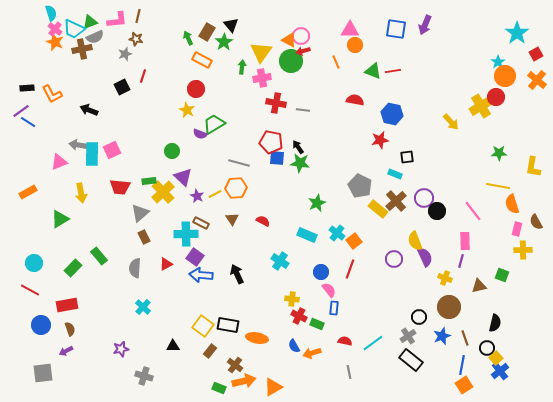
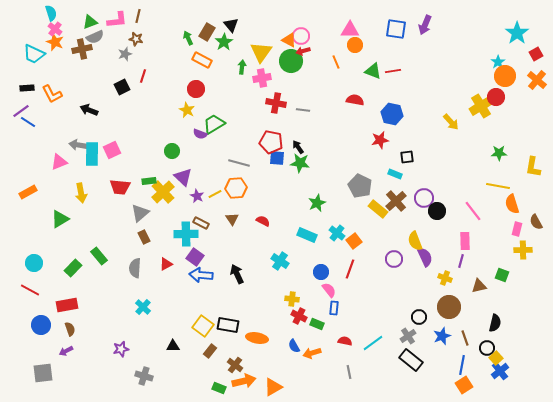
cyan trapezoid at (74, 29): moved 40 px left, 25 px down
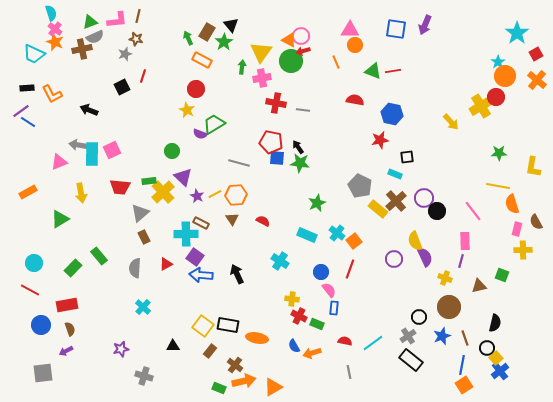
orange hexagon at (236, 188): moved 7 px down
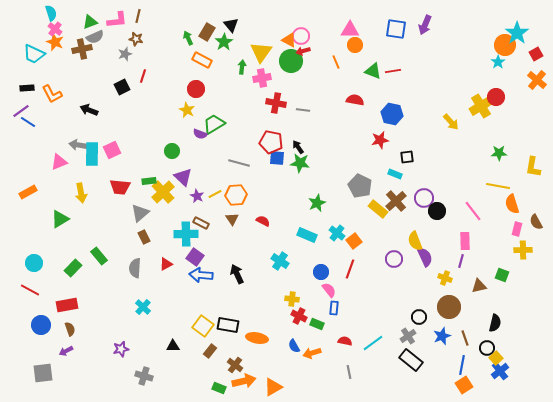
orange circle at (505, 76): moved 31 px up
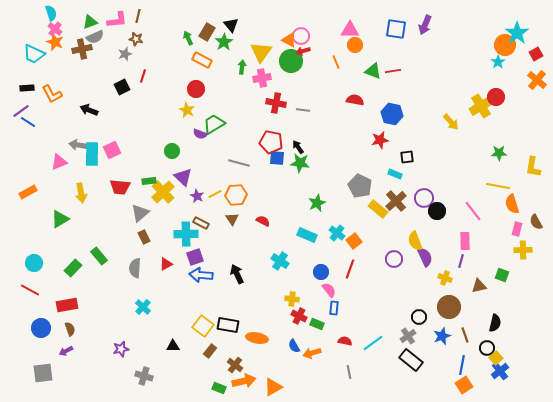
purple square at (195, 257): rotated 36 degrees clockwise
blue circle at (41, 325): moved 3 px down
brown line at (465, 338): moved 3 px up
